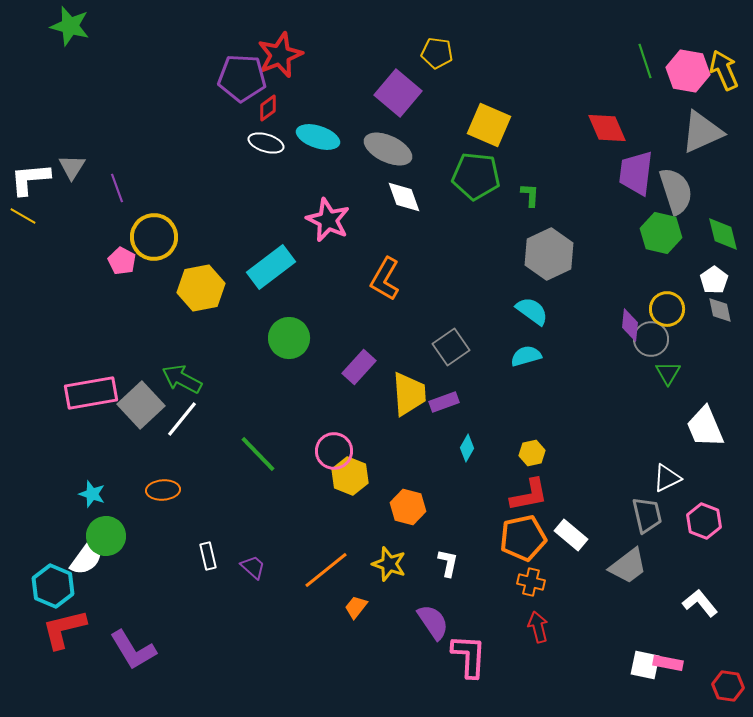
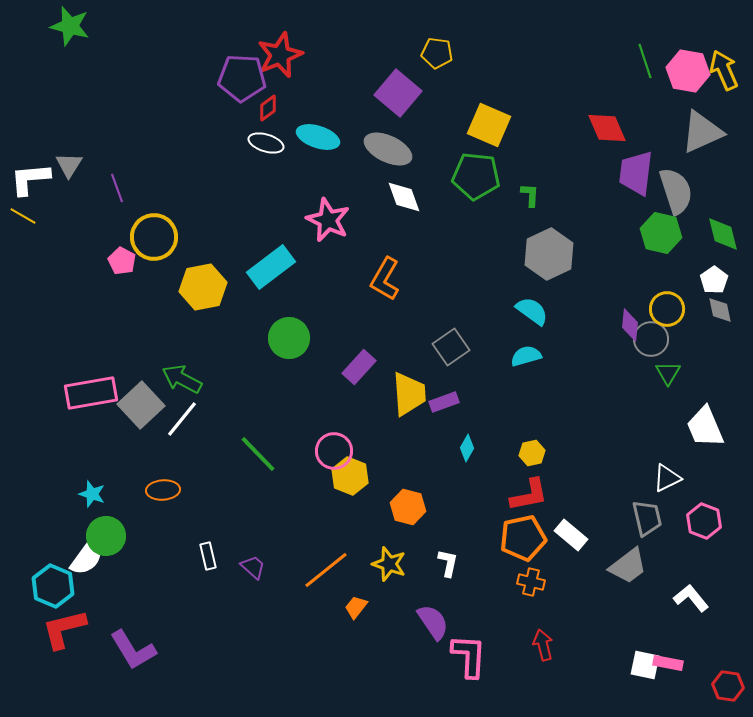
gray triangle at (72, 167): moved 3 px left, 2 px up
yellow hexagon at (201, 288): moved 2 px right, 1 px up
gray trapezoid at (647, 515): moved 3 px down
white L-shape at (700, 603): moved 9 px left, 5 px up
red arrow at (538, 627): moved 5 px right, 18 px down
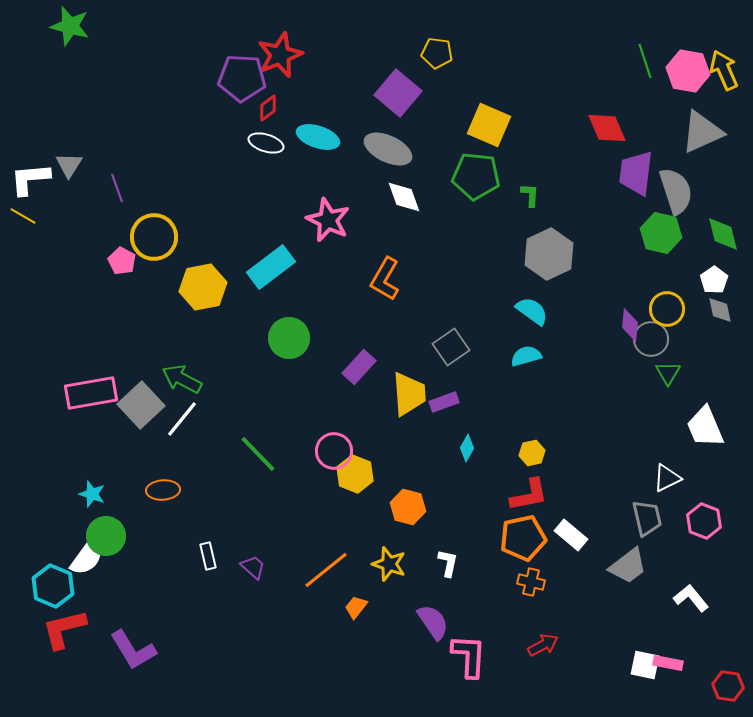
yellow hexagon at (350, 476): moved 5 px right, 2 px up
red arrow at (543, 645): rotated 76 degrees clockwise
